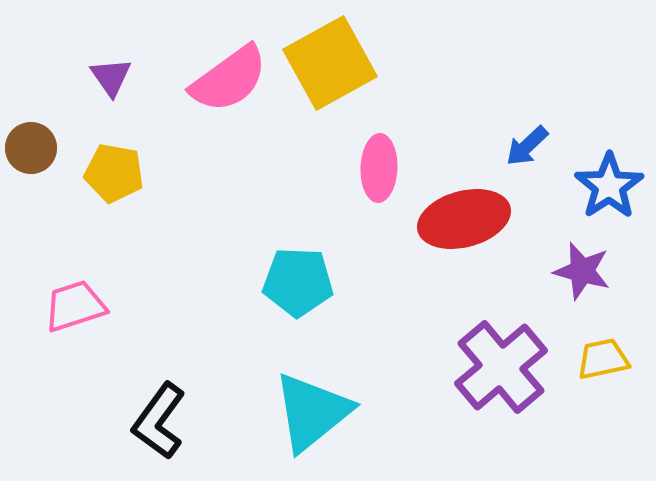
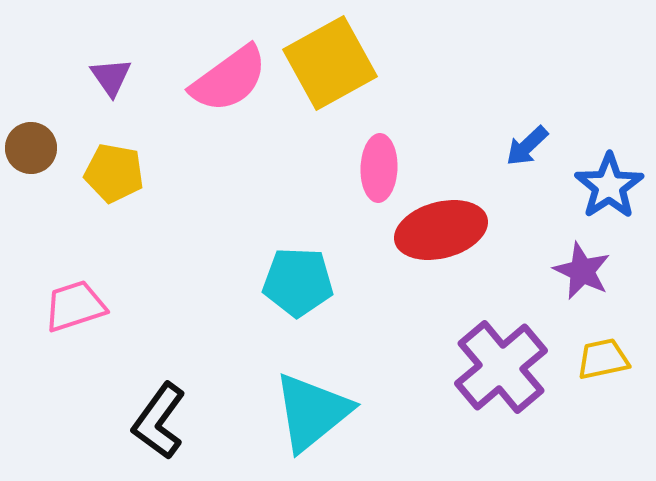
red ellipse: moved 23 px left, 11 px down
purple star: rotated 10 degrees clockwise
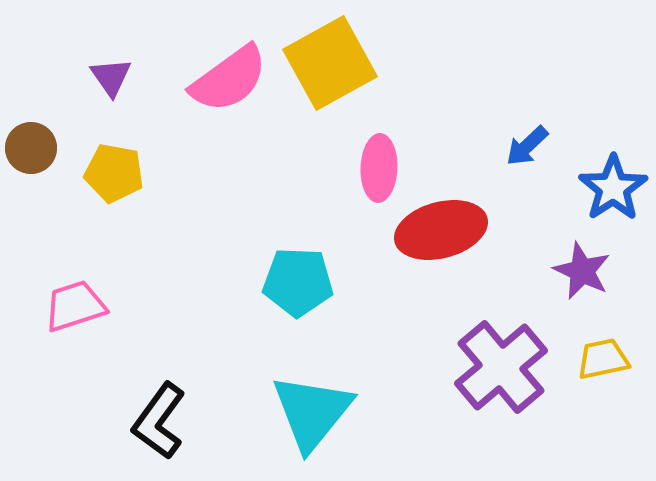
blue star: moved 4 px right, 2 px down
cyan triangle: rotated 12 degrees counterclockwise
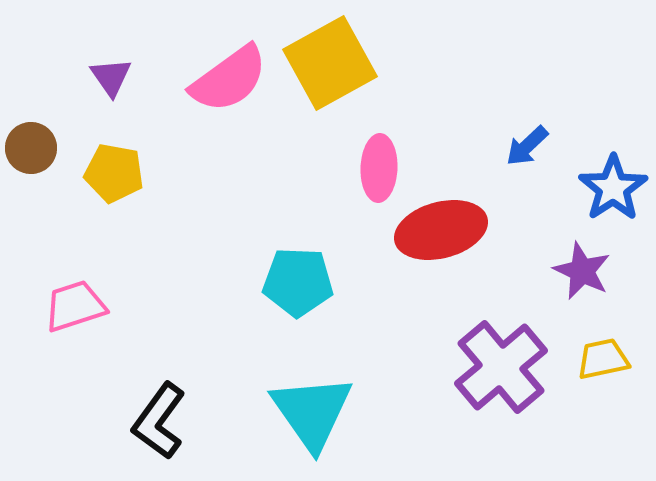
cyan triangle: rotated 14 degrees counterclockwise
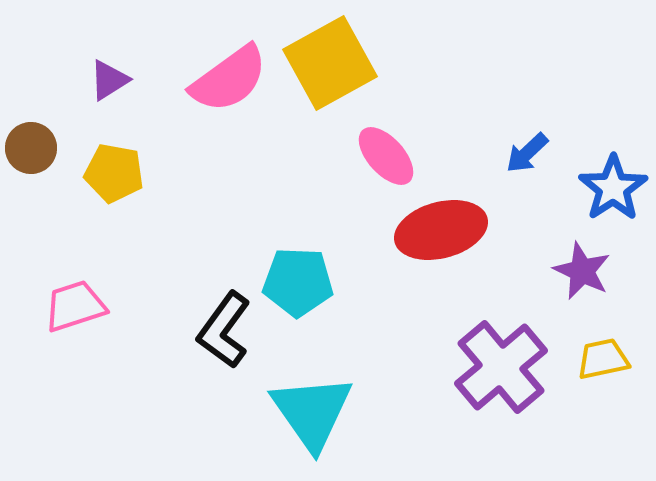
purple triangle: moved 2 px left, 3 px down; rotated 33 degrees clockwise
blue arrow: moved 7 px down
pink ellipse: moved 7 px right, 12 px up; rotated 44 degrees counterclockwise
black L-shape: moved 65 px right, 91 px up
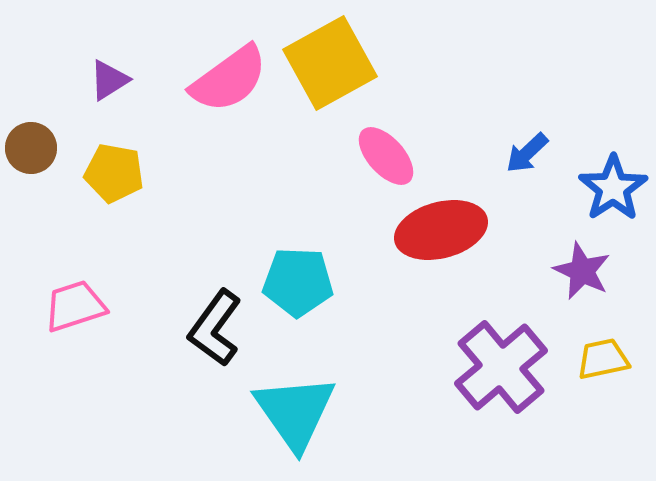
black L-shape: moved 9 px left, 2 px up
cyan triangle: moved 17 px left
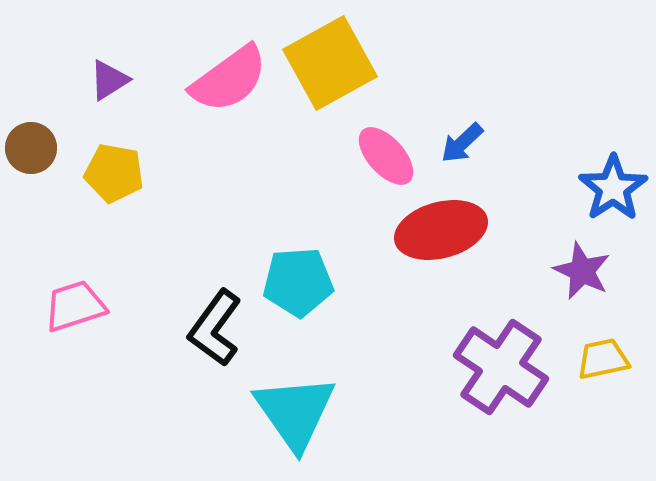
blue arrow: moved 65 px left, 10 px up
cyan pentagon: rotated 6 degrees counterclockwise
purple cross: rotated 16 degrees counterclockwise
